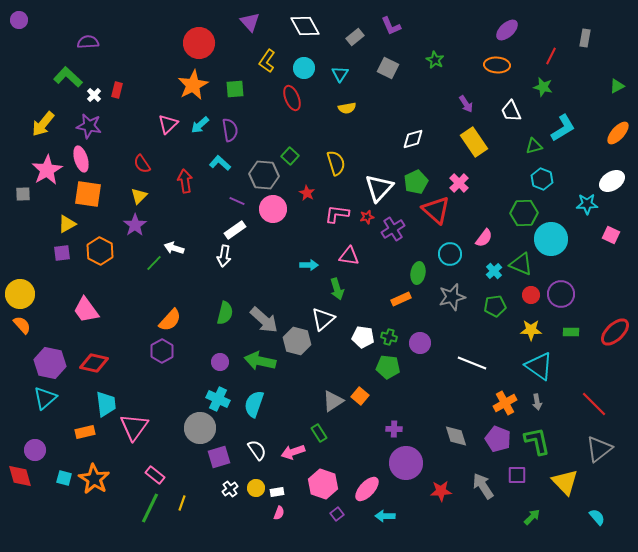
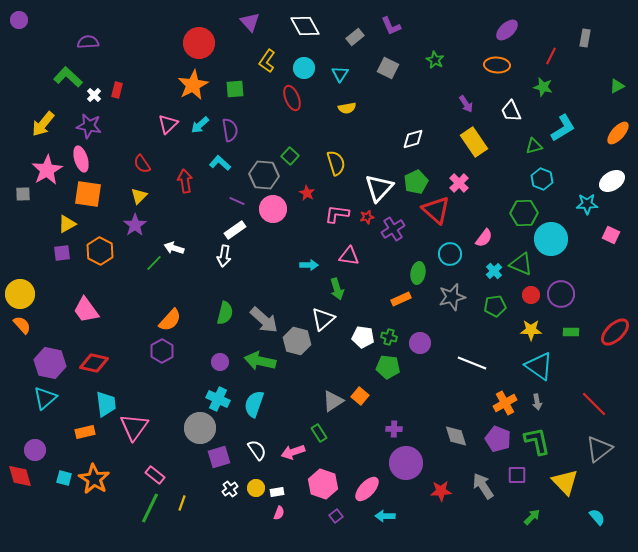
purple square at (337, 514): moved 1 px left, 2 px down
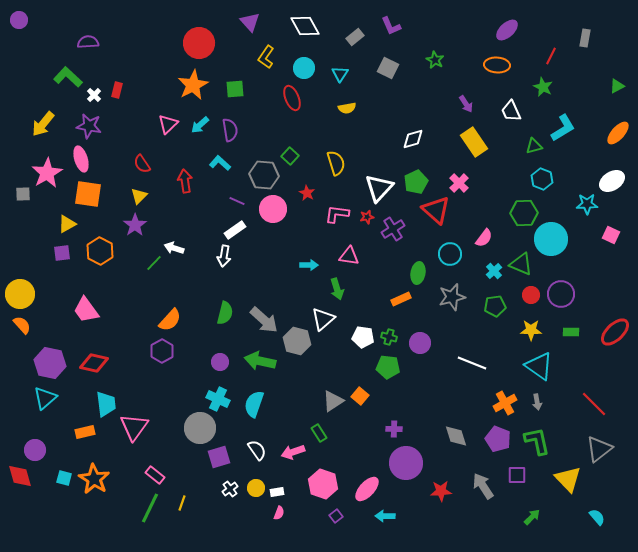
yellow L-shape at (267, 61): moved 1 px left, 4 px up
green star at (543, 87): rotated 12 degrees clockwise
pink star at (47, 170): moved 3 px down
yellow triangle at (565, 482): moved 3 px right, 3 px up
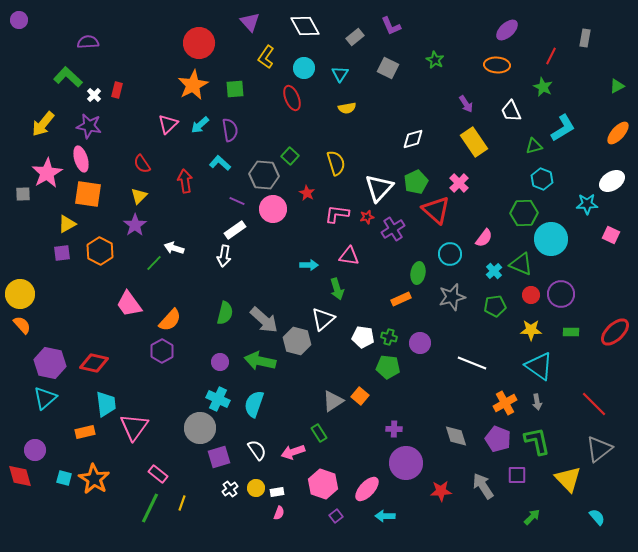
pink trapezoid at (86, 310): moved 43 px right, 6 px up
pink rectangle at (155, 475): moved 3 px right, 1 px up
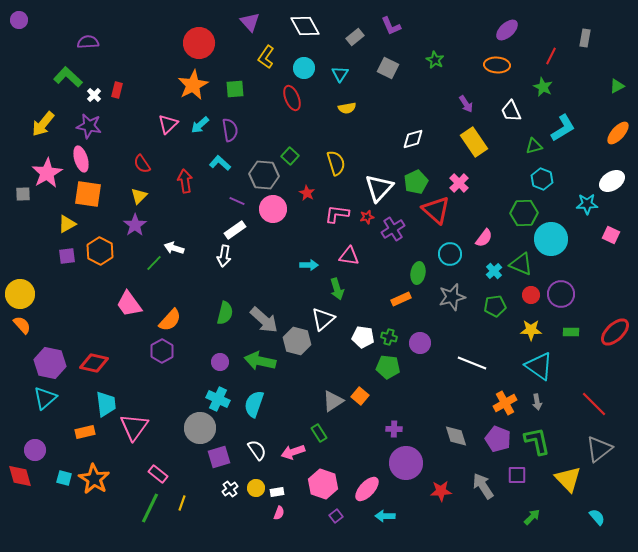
purple square at (62, 253): moved 5 px right, 3 px down
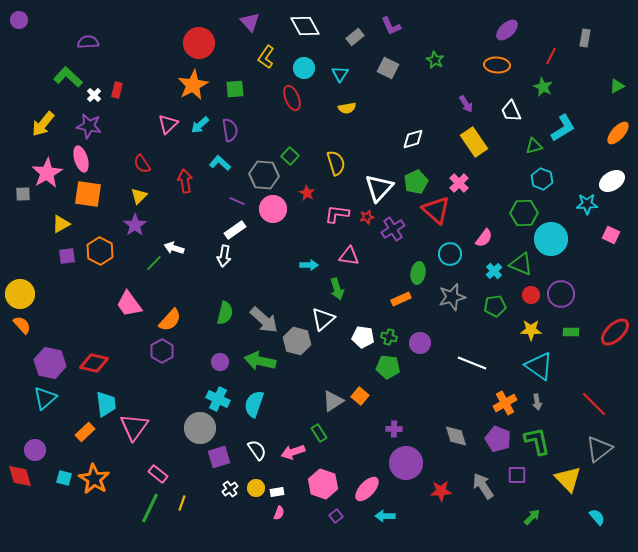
yellow triangle at (67, 224): moved 6 px left
orange rectangle at (85, 432): rotated 30 degrees counterclockwise
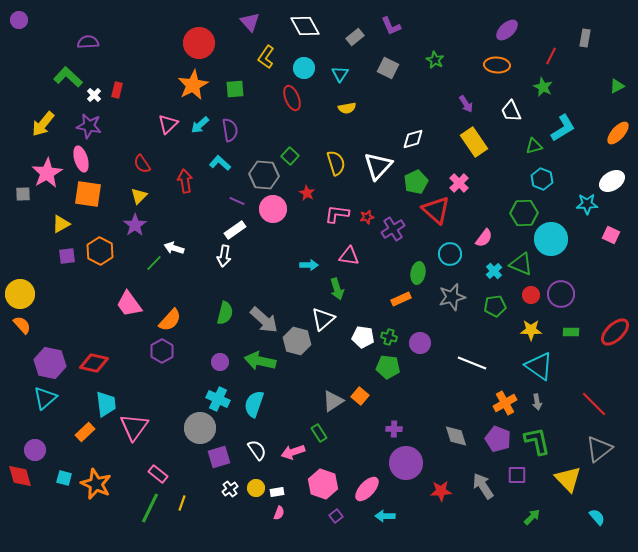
white triangle at (379, 188): moved 1 px left, 22 px up
orange star at (94, 479): moved 2 px right, 5 px down; rotated 8 degrees counterclockwise
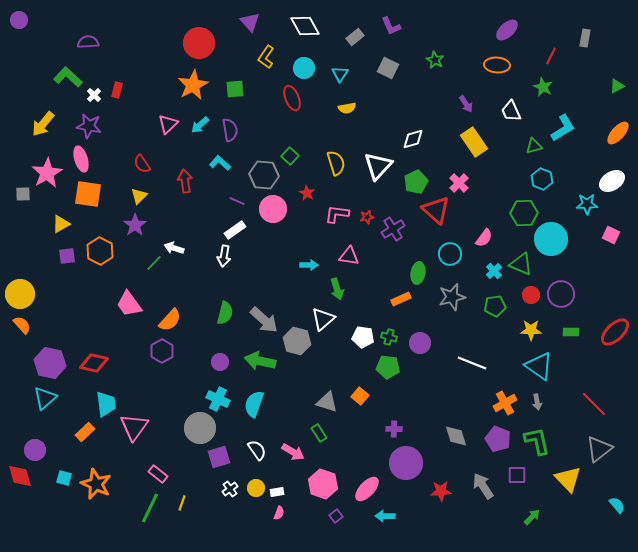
gray triangle at (333, 401): moved 6 px left, 1 px down; rotated 50 degrees clockwise
pink arrow at (293, 452): rotated 130 degrees counterclockwise
cyan semicircle at (597, 517): moved 20 px right, 12 px up
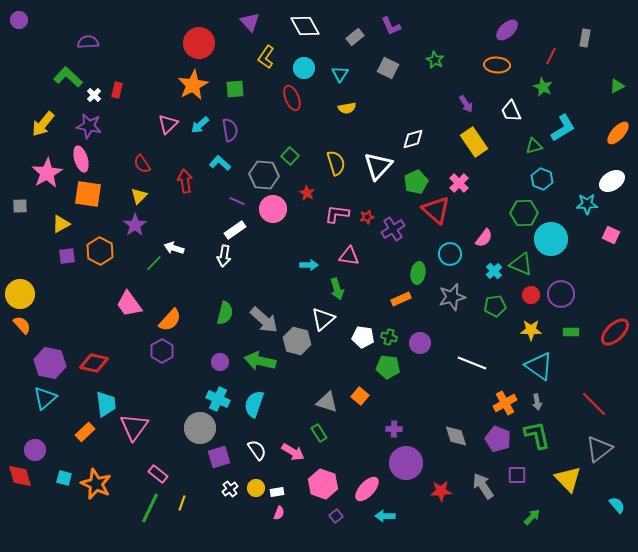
gray square at (23, 194): moved 3 px left, 12 px down
green L-shape at (537, 441): moved 6 px up
